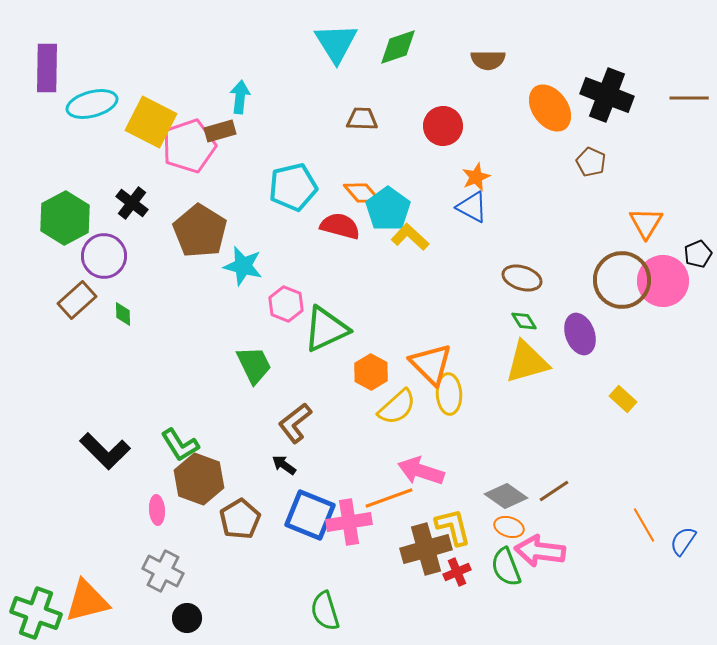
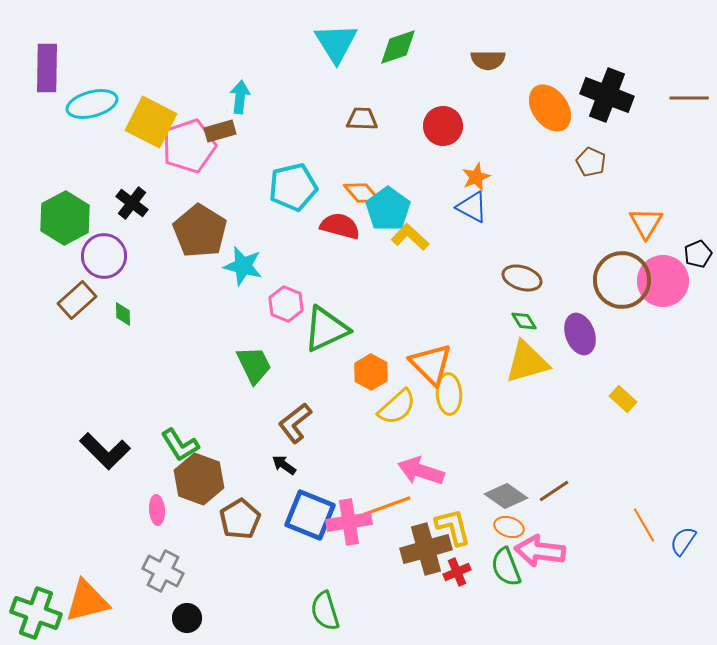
orange line at (389, 498): moved 2 px left, 8 px down
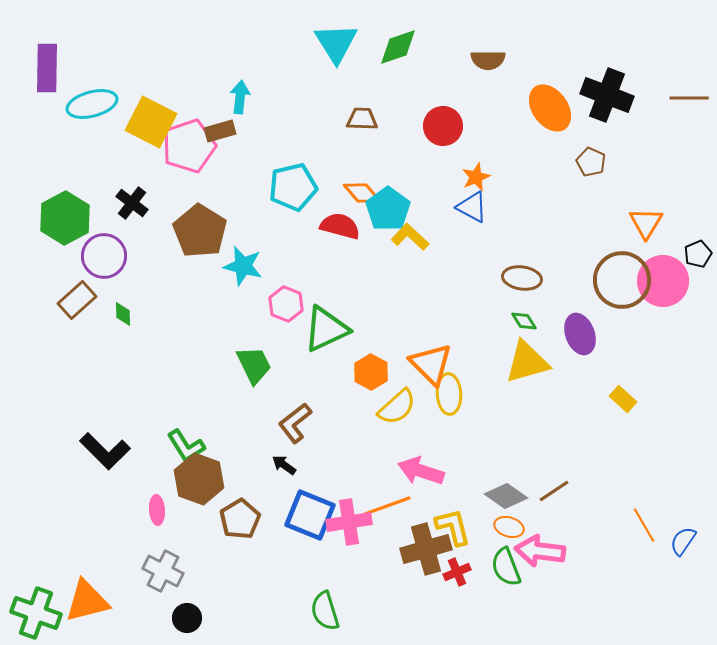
brown ellipse at (522, 278): rotated 9 degrees counterclockwise
green L-shape at (180, 445): moved 6 px right, 1 px down
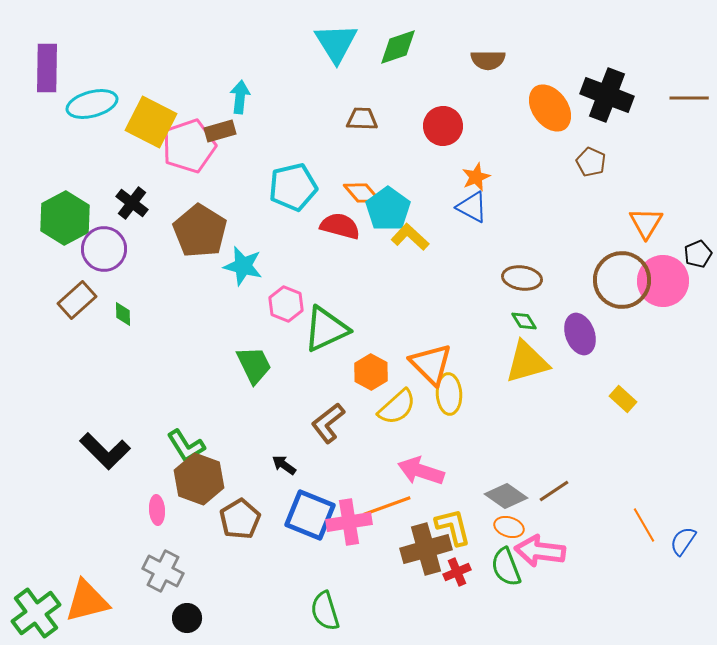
purple circle at (104, 256): moved 7 px up
brown L-shape at (295, 423): moved 33 px right
green cross at (36, 613): rotated 33 degrees clockwise
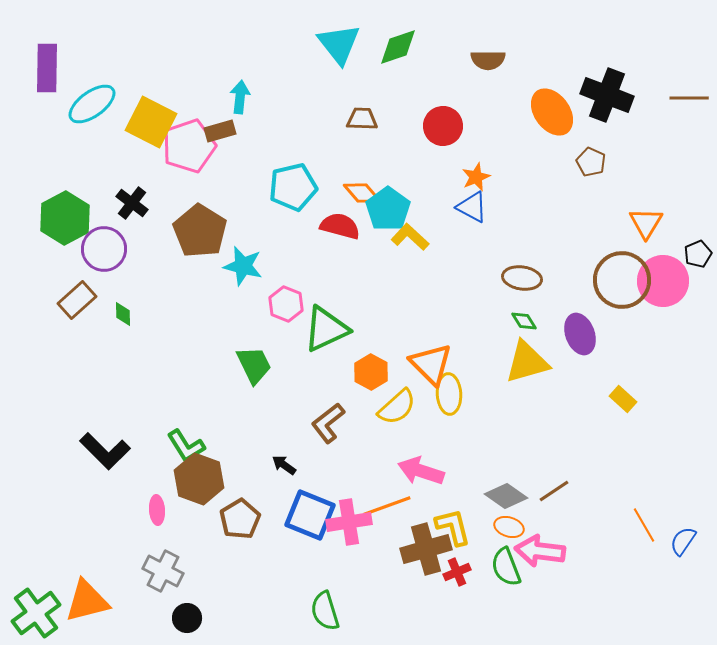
cyan triangle at (336, 43): moved 3 px right, 1 px down; rotated 6 degrees counterclockwise
cyan ellipse at (92, 104): rotated 21 degrees counterclockwise
orange ellipse at (550, 108): moved 2 px right, 4 px down
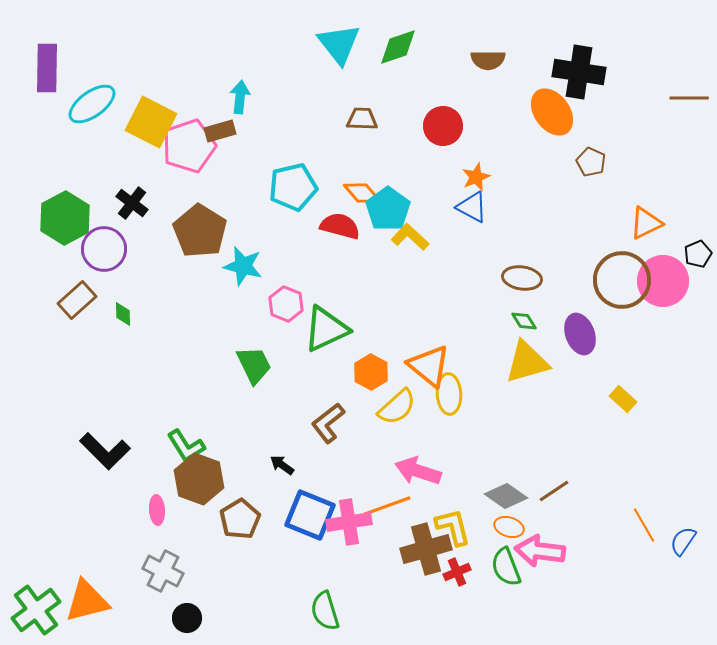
black cross at (607, 95): moved 28 px left, 23 px up; rotated 12 degrees counterclockwise
orange triangle at (646, 223): rotated 33 degrees clockwise
orange triangle at (431, 364): moved 2 px left, 2 px down; rotated 6 degrees counterclockwise
black arrow at (284, 465): moved 2 px left
pink arrow at (421, 471): moved 3 px left
green cross at (36, 613): moved 3 px up
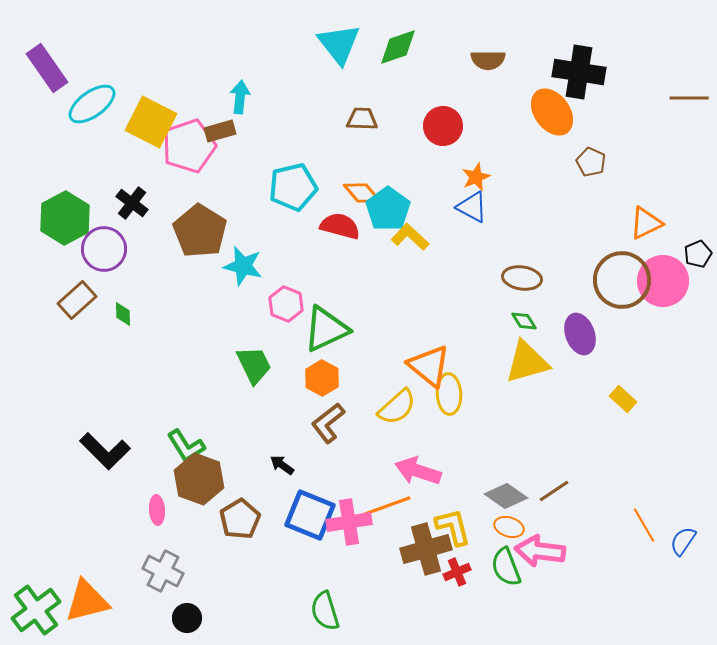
purple rectangle at (47, 68): rotated 36 degrees counterclockwise
orange hexagon at (371, 372): moved 49 px left, 6 px down
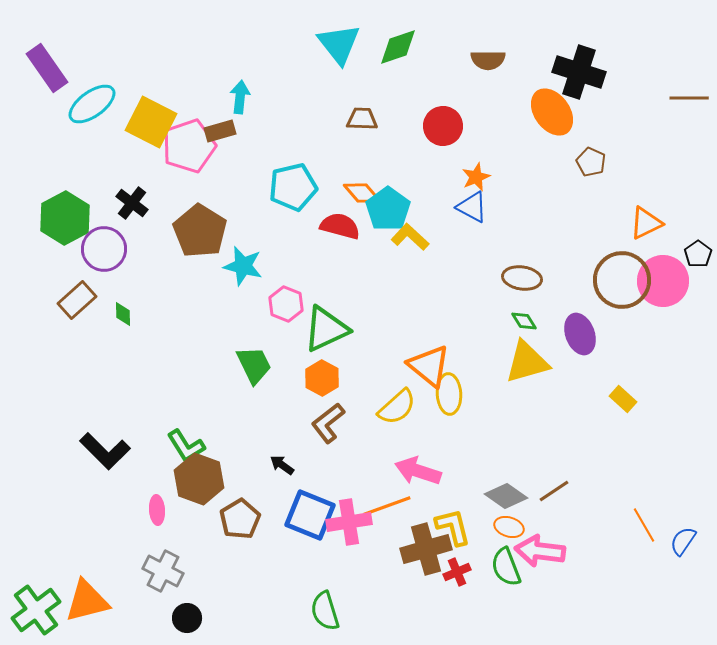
black cross at (579, 72): rotated 9 degrees clockwise
black pentagon at (698, 254): rotated 12 degrees counterclockwise
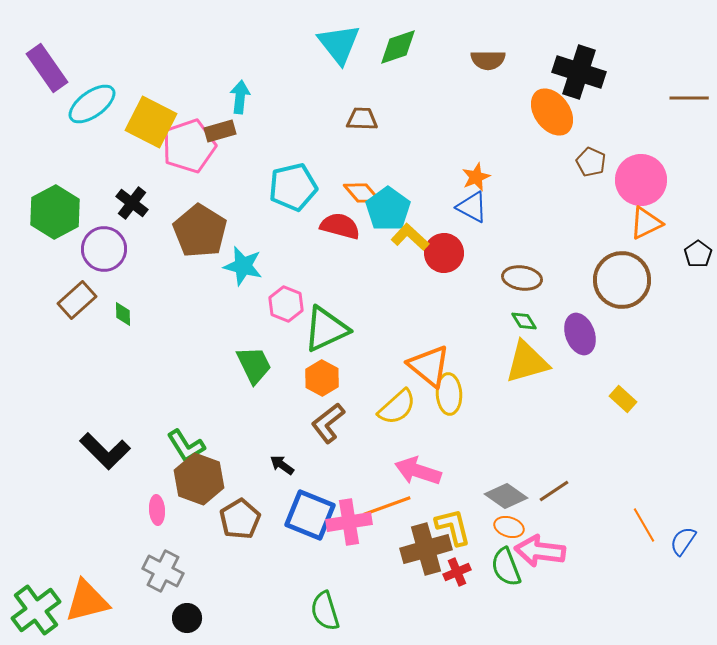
red circle at (443, 126): moved 1 px right, 127 px down
green hexagon at (65, 218): moved 10 px left, 6 px up
pink circle at (663, 281): moved 22 px left, 101 px up
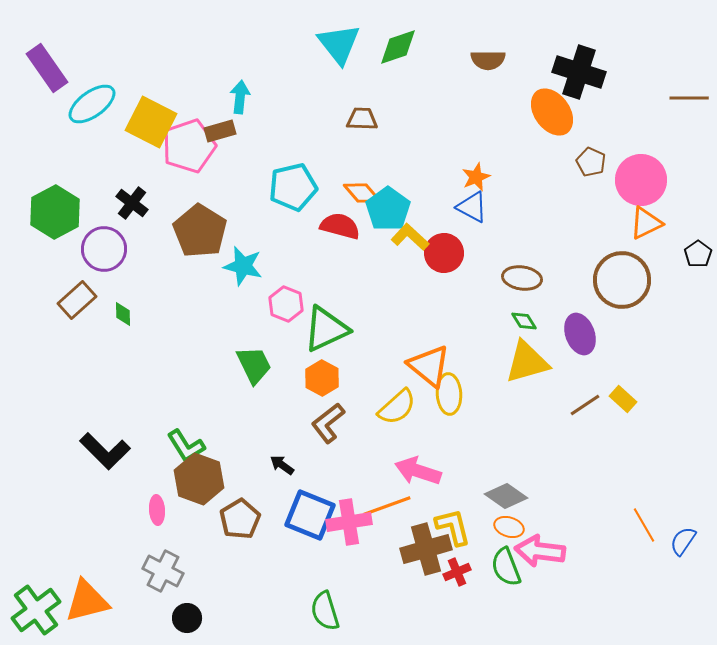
brown line at (554, 491): moved 31 px right, 86 px up
